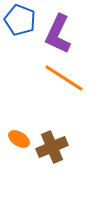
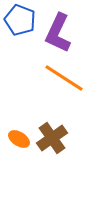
purple L-shape: moved 1 px up
brown cross: moved 9 px up; rotated 12 degrees counterclockwise
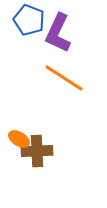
blue pentagon: moved 9 px right
brown cross: moved 15 px left, 13 px down; rotated 32 degrees clockwise
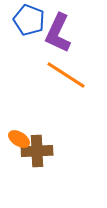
orange line: moved 2 px right, 3 px up
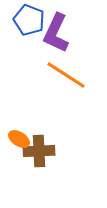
purple L-shape: moved 2 px left
brown cross: moved 2 px right
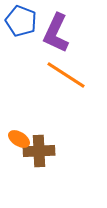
blue pentagon: moved 8 px left, 1 px down
